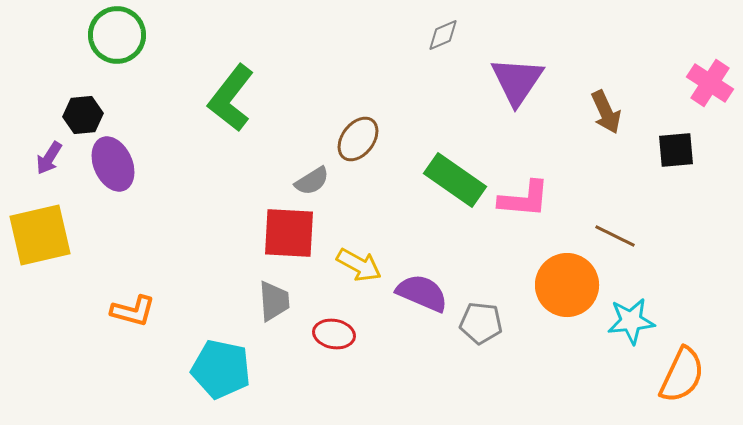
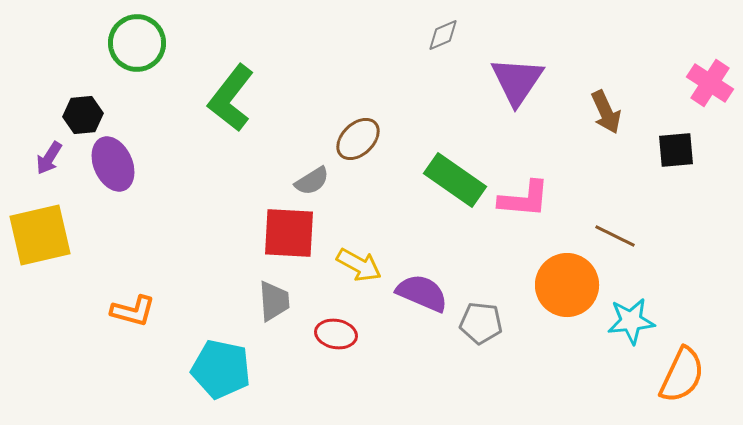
green circle: moved 20 px right, 8 px down
brown ellipse: rotated 9 degrees clockwise
red ellipse: moved 2 px right
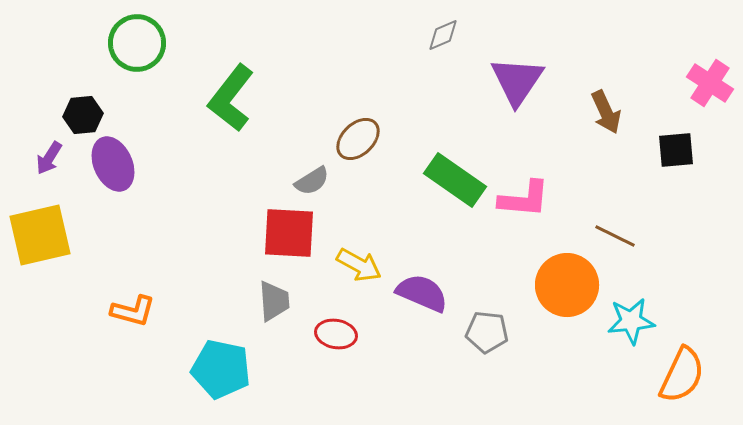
gray pentagon: moved 6 px right, 9 px down
